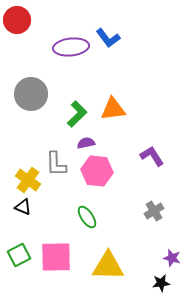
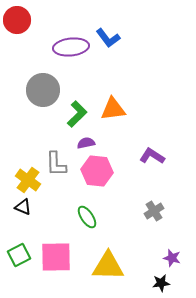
gray circle: moved 12 px right, 4 px up
purple L-shape: rotated 25 degrees counterclockwise
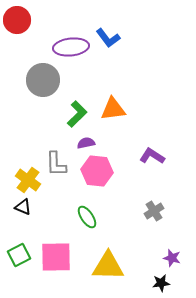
gray circle: moved 10 px up
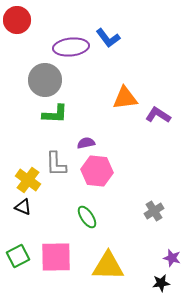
gray circle: moved 2 px right
orange triangle: moved 12 px right, 11 px up
green L-shape: moved 22 px left; rotated 48 degrees clockwise
purple L-shape: moved 6 px right, 41 px up
green square: moved 1 px left, 1 px down
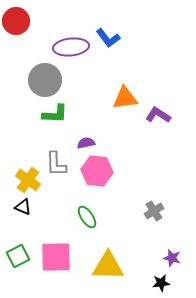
red circle: moved 1 px left, 1 px down
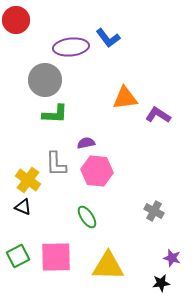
red circle: moved 1 px up
gray cross: rotated 30 degrees counterclockwise
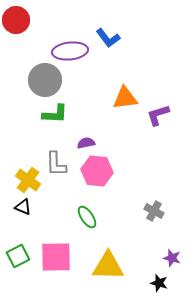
purple ellipse: moved 1 px left, 4 px down
purple L-shape: rotated 50 degrees counterclockwise
black star: moved 2 px left; rotated 24 degrees clockwise
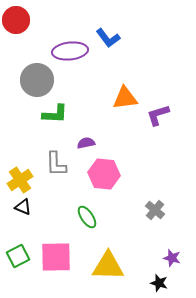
gray circle: moved 8 px left
pink hexagon: moved 7 px right, 3 px down
yellow cross: moved 8 px left; rotated 20 degrees clockwise
gray cross: moved 1 px right, 1 px up; rotated 12 degrees clockwise
